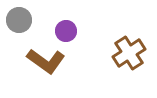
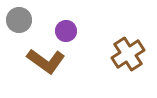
brown cross: moved 1 px left, 1 px down
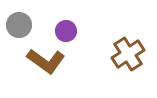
gray circle: moved 5 px down
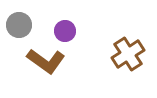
purple circle: moved 1 px left
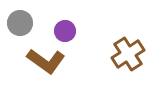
gray circle: moved 1 px right, 2 px up
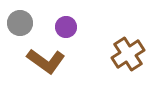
purple circle: moved 1 px right, 4 px up
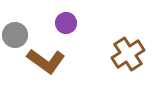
gray circle: moved 5 px left, 12 px down
purple circle: moved 4 px up
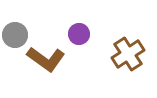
purple circle: moved 13 px right, 11 px down
brown L-shape: moved 2 px up
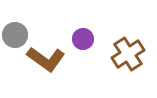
purple circle: moved 4 px right, 5 px down
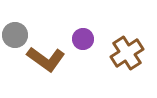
brown cross: moved 1 px left, 1 px up
